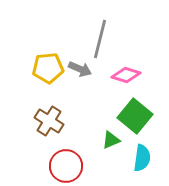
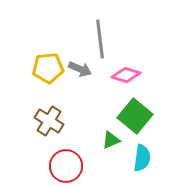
gray line: rotated 21 degrees counterclockwise
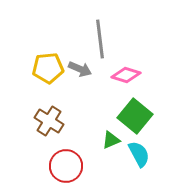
cyan semicircle: moved 3 px left, 4 px up; rotated 36 degrees counterclockwise
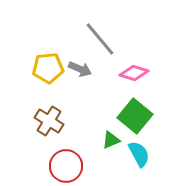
gray line: rotated 33 degrees counterclockwise
pink diamond: moved 8 px right, 2 px up
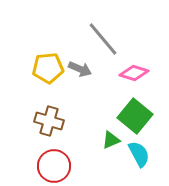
gray line: moved 3 px right
brown cross: rotated 16 degrees counterclockwise
red circle: moved 12 px left
